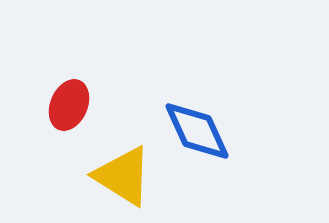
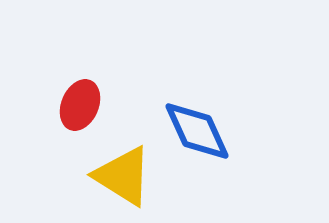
red ellipse: moved 11 px right
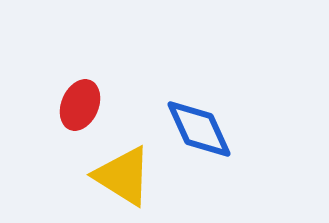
blue diamond: moved 2 px right, 2 px up
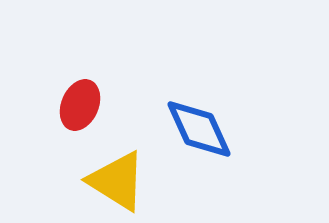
yellow triangle: moved 6 px left, 5 px down
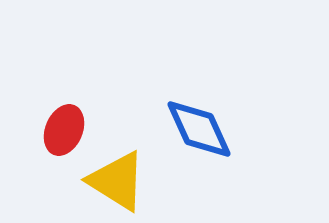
red ellipse: moved 16 px left, 25 px down
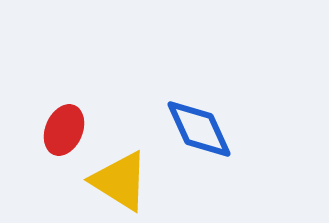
yellow triangle: moved 3 px right
